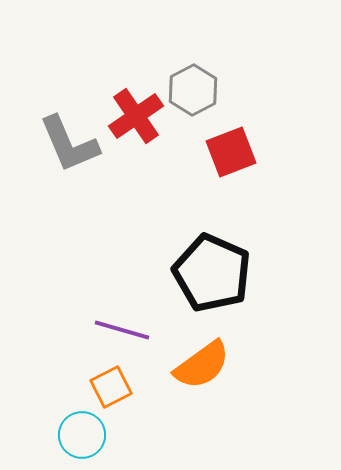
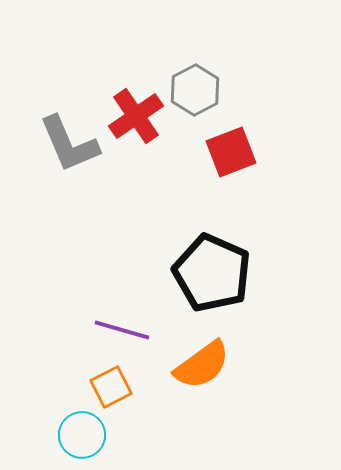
gray hexagon: moved 2 px right
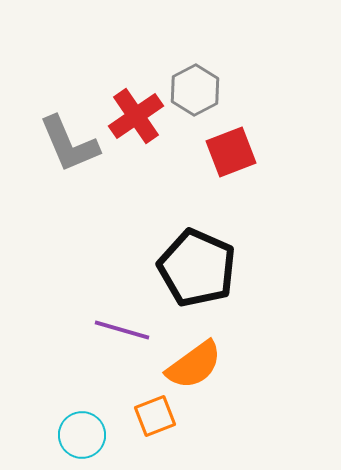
black pentagon: moved 15 px left, 5 px up
orange semicircle: moved 8 px left
orange square: moved 44 px right, 29 px down; rotated 6 degrees clockwise
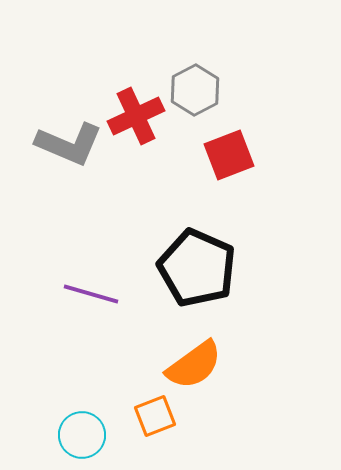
red cross: rotated 10 degrees clockwise
gray L-shape: rotated 44 degrees counterclockwise
red square: moved 2 px left, 3 px down
purple line: moved 31 px left, 36 px up
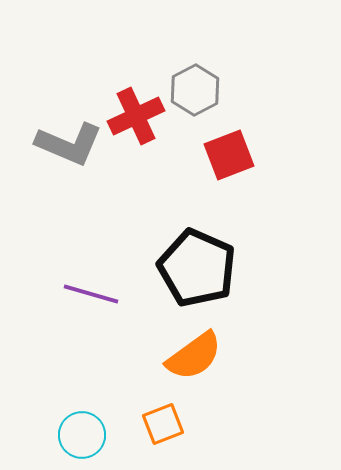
orange semicircle: moved 9 px up
orange square: moved 8 px right, 8 px down
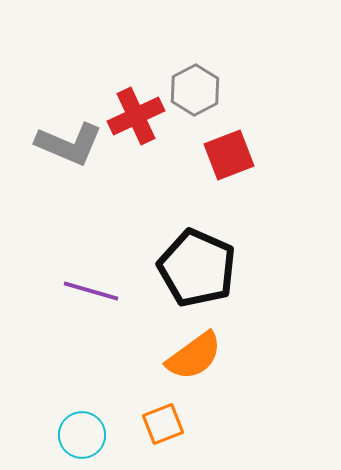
purple line: moved 3 px up
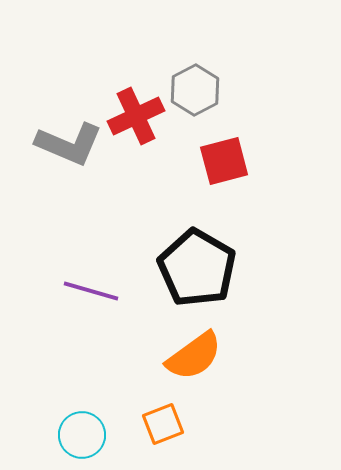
red square: moved 5 px left, 6 px down; rotated 6 degrees clockwise
black pentagon: rotated 6 degrees clockwise
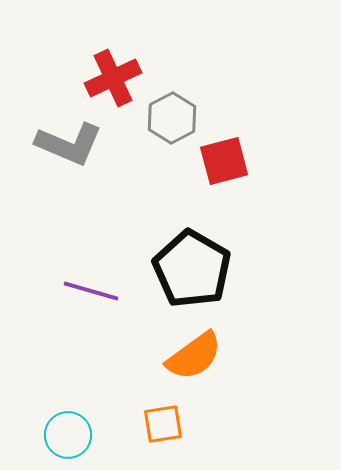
gray hexagon: moved 23 px left, 28 px down
red cross: moved 23 px left, 38 px up
black pentagon: moved 5 px left, 1 px down
orange square: rotated 12 degrees clockwise
cyan circle: moved 14 px left
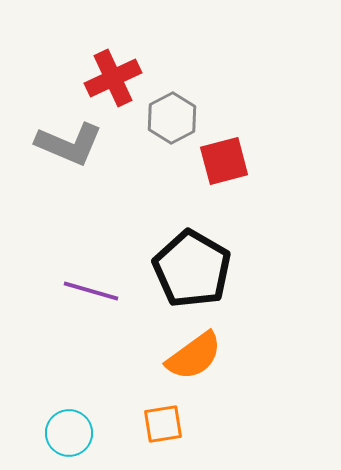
cyan circle: moved 1 px right, 2 px up
